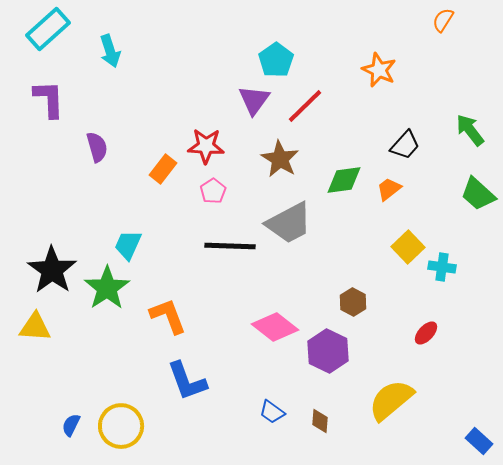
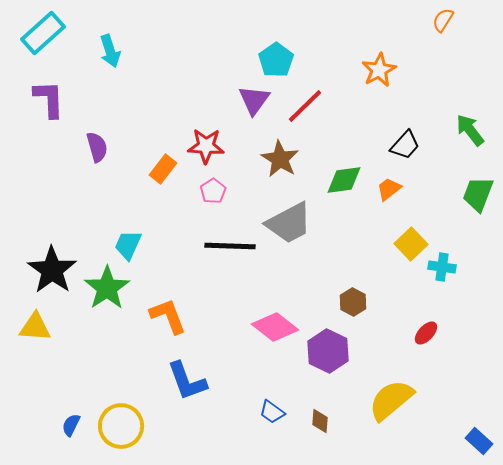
cyan rectangle: moved 5 px left, 4 px down
orange star: rotated 20 degrees clockwise
green trapezoid: rotated 69 degrees clockwise
yellow square: moved 3 px right, 3 px up
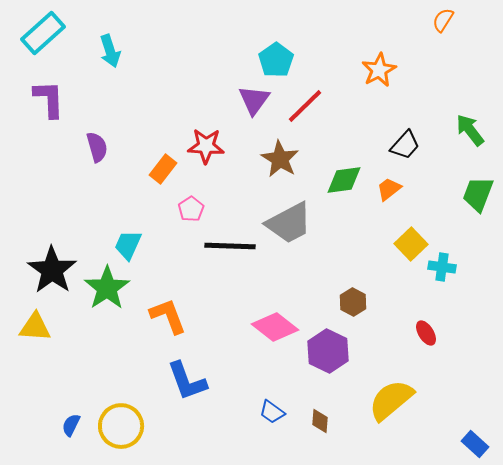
pink pentagon: moved 22 px left, 18 px down
red ellipse: rotated 75 degrees counterclockwise
blue rectangle: moved 4 px left, 3 px down
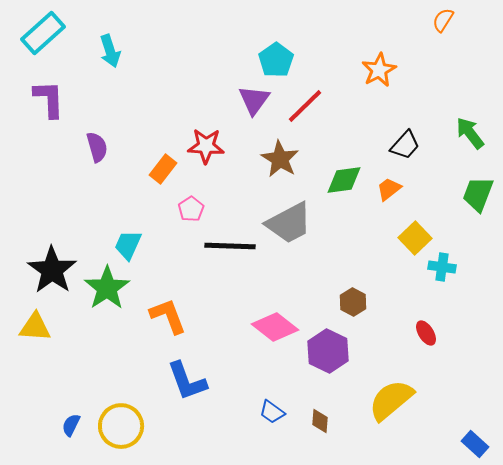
green arrow: moved 3 px down
yellow square: moved 4 px right, 6 px up
